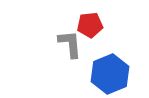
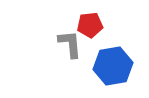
blue hexagon: moved 3 px right, 8 px up; rotated 12 degrees clockwise
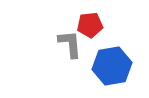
blue hexagon: moved 1 px left
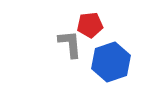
blue hexagon: moved 1 px left, 4 px up; rotated 9 degrees counterclockwise
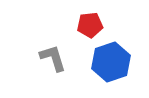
gray L-shape: moved 17 px left, 14 px down; rotated 12 degrees counterclockwise
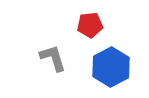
blue hexagon: moved 5 px down; rotated 9 degrees counterclockwise
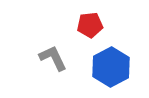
gray L-shape: rotated 8 degrees counterclockwise
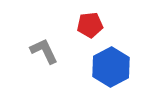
gray L-shape: moved 9 px left, 7 px up
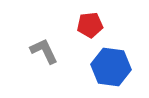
blue hexagon: rotated 24 degrees counterclockwise
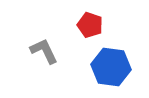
red pentagon: rotated 25 degrees clockwise
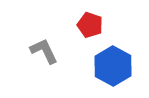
blue hexagon: moved 2 px right, 1 px up; rotated 21 degrees clockwise
